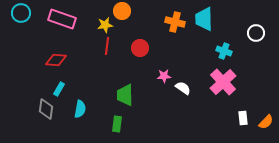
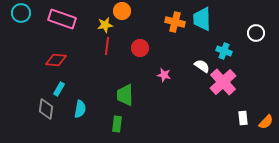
cyan trapezoid: moved 2 px left
pink star: moved 1 px up; rotated 16 degrees clockwise
white semicircle: moved 19 px right, 22 px up
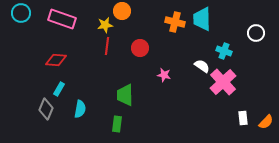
gray diamond: rotated 15 degrees clockwise
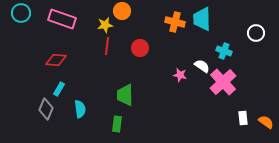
pink star: moved 16 px right
cyan semicircle: rotated 18 degrees counterclockwise
orange semicircle: rotated 98 degrees counterclockwise
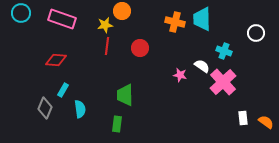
cyan rectangle: moved 4 px right, 1 px down
gray diamond: moved 1 px left, 1 px up
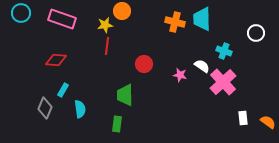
red circle: moved 4 px right, 16 px down
orange semicircle: moved 2 px right
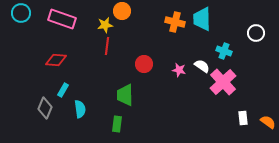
pink star: moved 1 px left, 5 px up
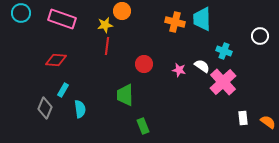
white circle: moved 4 px right, 3 px down
green rectangle: moved 26 px right, 2 px down; rotated 28 degrees counterclockwise
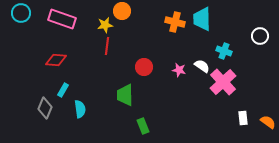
red circle: moved 3 px down
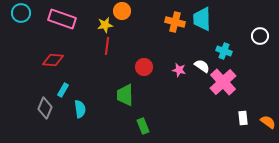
red diamond: moved 3 px left
